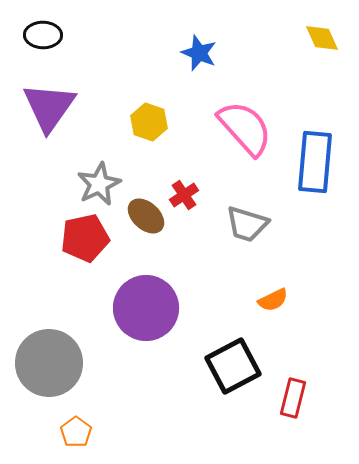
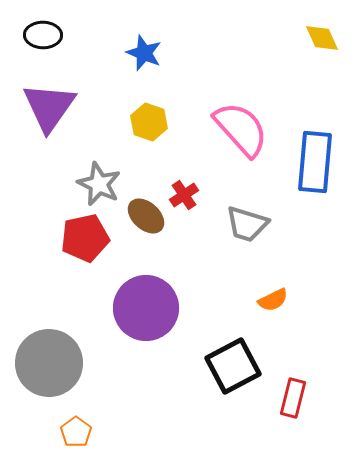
blue star: moved 55 px left
pink semicircle: moved 4 px left, 1 px down
gray star: rotated 21 degrees counterclockwise
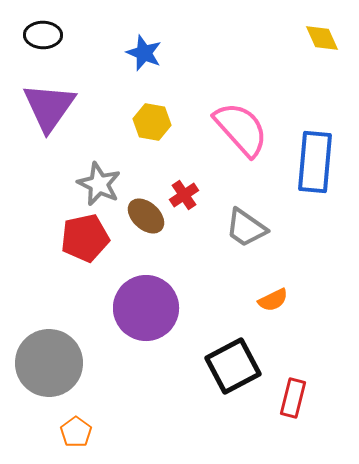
yellow hexagon: moved 3 px right; rotated 9 degrees counterclockwise
gray trapezoid: moved 1 px left, 4 px down; rotated 18 degrees clockwise
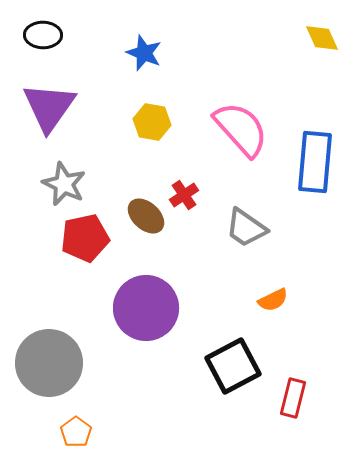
gray star: moved 35 px left
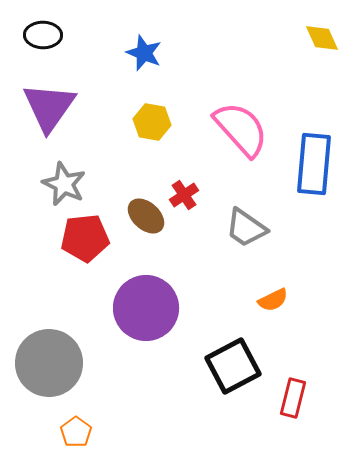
blue rectangle: moved 1 px left, 2 px down
red pentagon: rotated 6 degrees clockwise
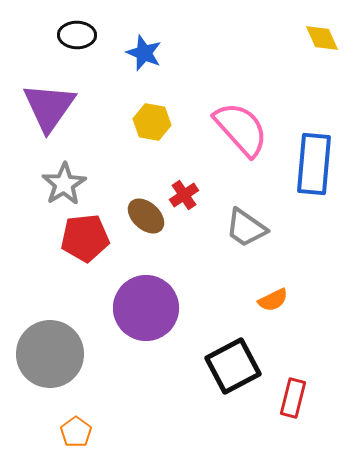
black ellipse: moved 34 px right
gray star: rotated 15 degrees clockwise
gray circle: moved 1 px right, 9 px up
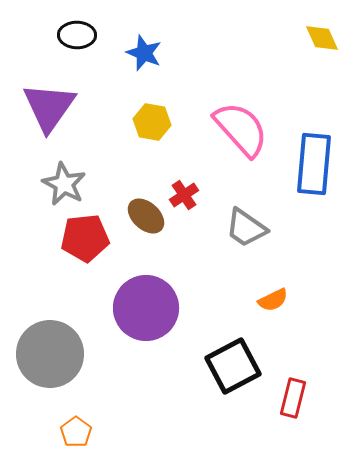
gray star: rotated 12 degrees counterclockwise
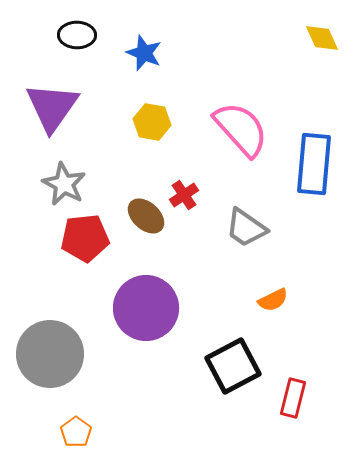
purple triangle: moved 3 px right
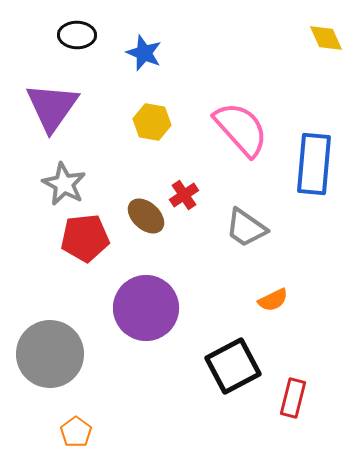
yellow diamond: moved 4 px right
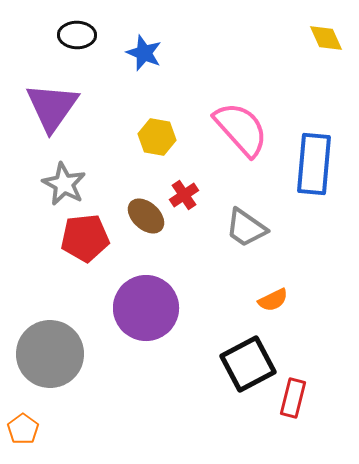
yellow hexagon: moved 5 px right, 15 px down
black square: moved 15 px right, 2 px up
orange pentagon: moved 53 px left, 3 px up
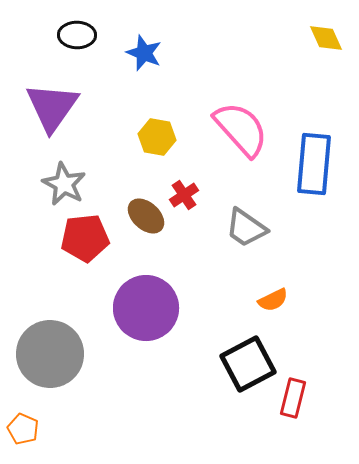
orange pentagon: rotated 12 degrees counterclockwise
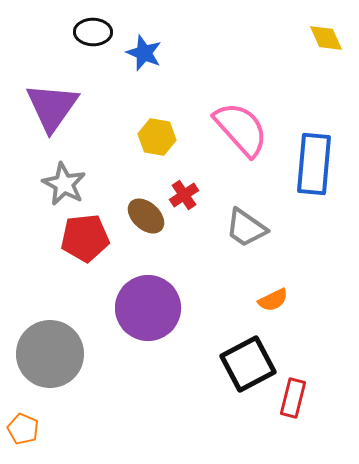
black ellipse: moved 16 px right, 3 px up
purple circle: moved 2 px right
